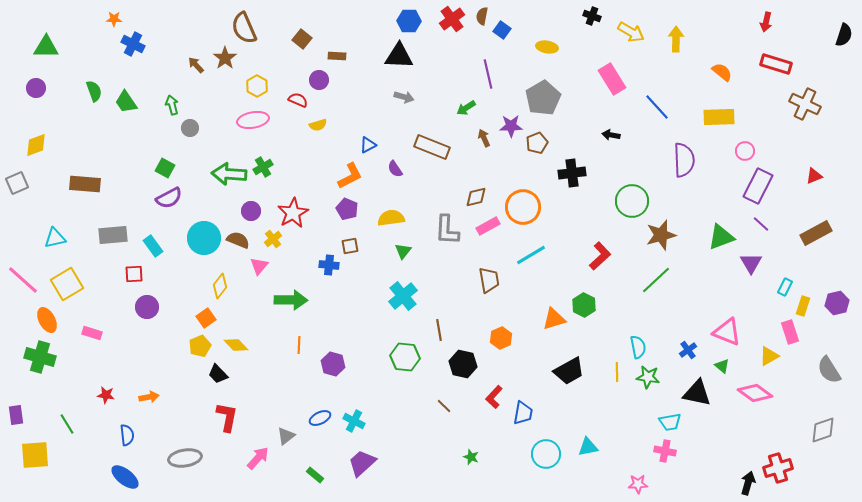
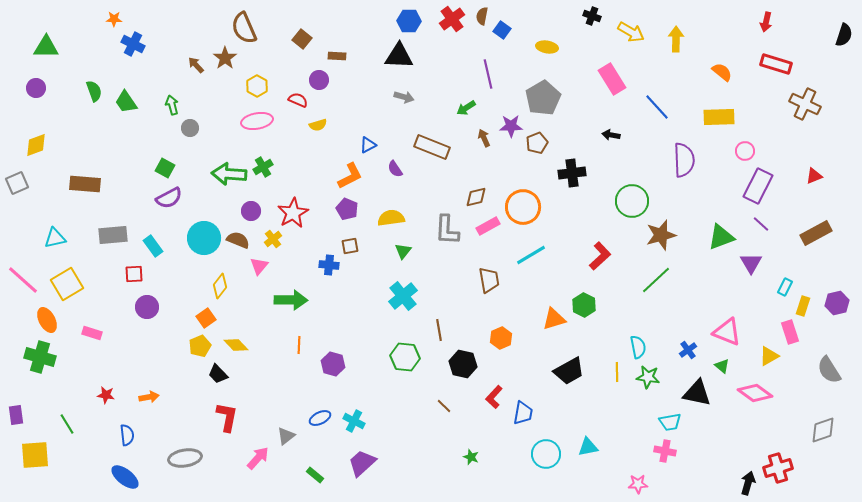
pink ellipse at (253, 120): moved 4 px right, 1 px down
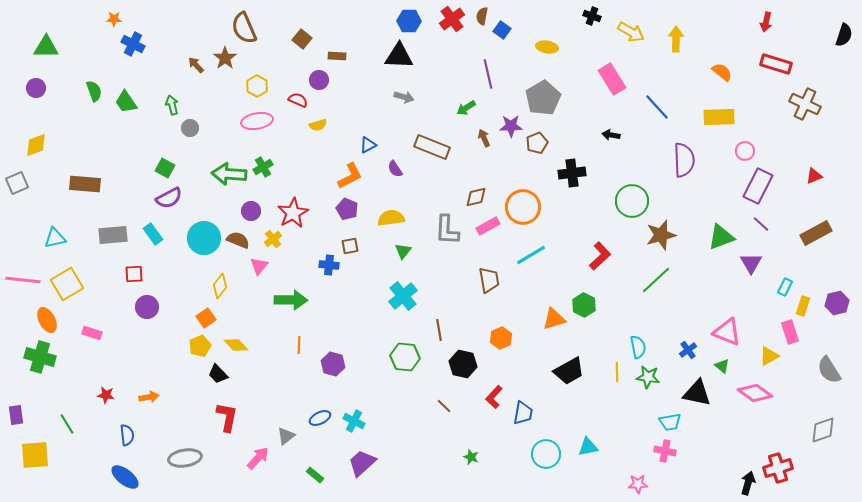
cyan rectangle at (153, 246): moved 12 px up
pink line at (23, 280): rotated 36 degrees counterclockwise
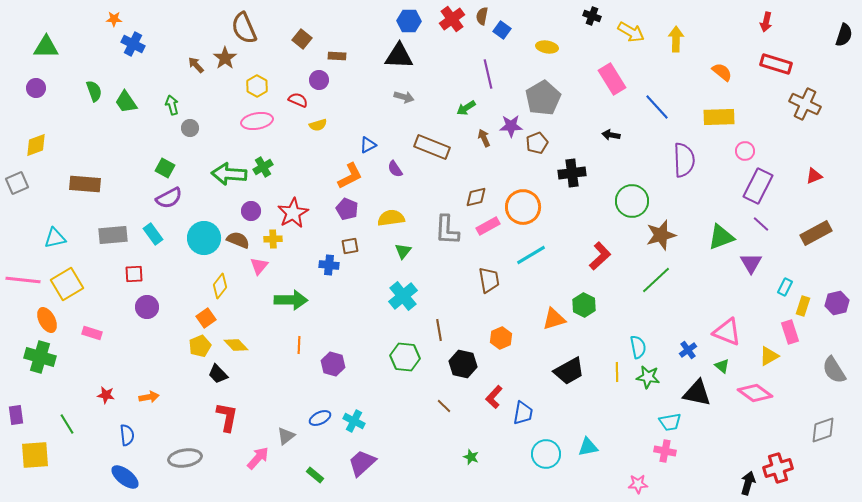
yellow cross at (273, 239): rotated 36 degrees clockwise
gray semicircle at (829, 370): moved 5 px right
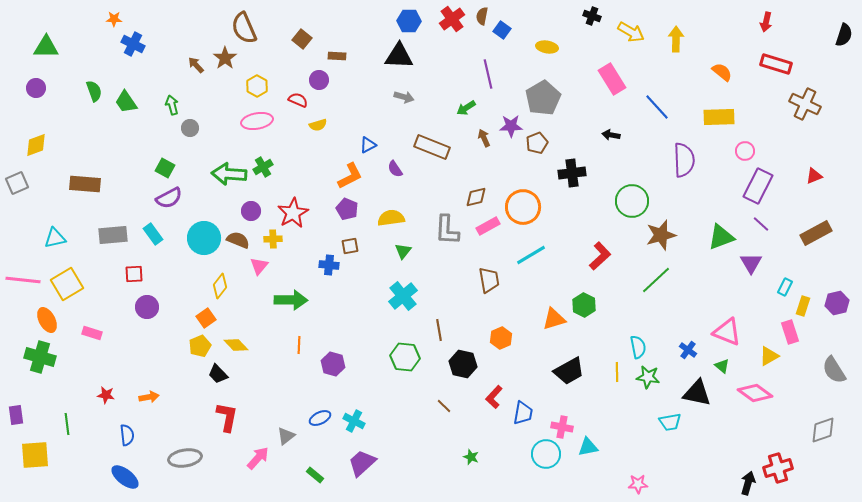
blue cross at (688, 350): rotated 18 degrees counterclockwise
green line at (67, 424): rotated 25 degrees clockwise
pink cross at (665, 451): moved 103 px left, 24 px up
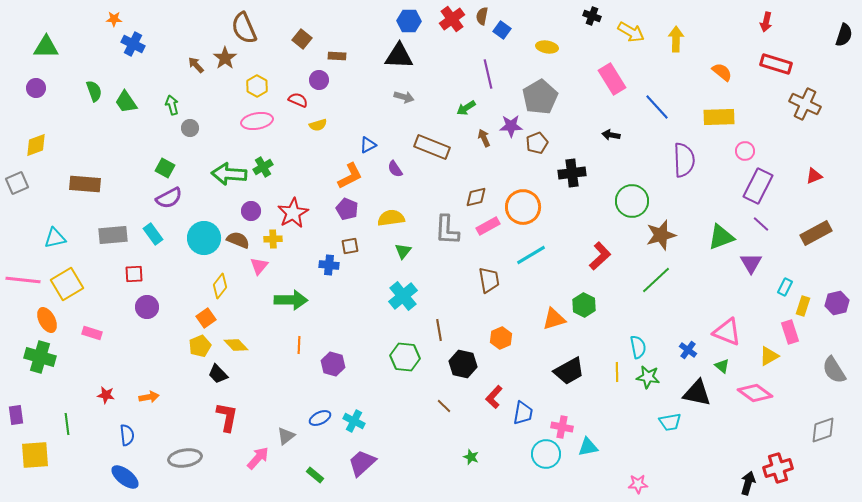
gray pentagon at (543, 98): moved 3 px left, 1 px up
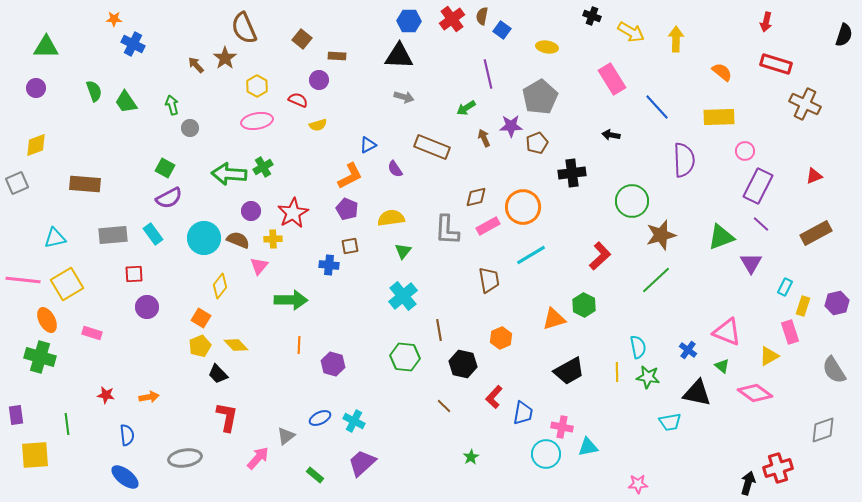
orange square at (206, 318): moved 5 px left; rotated 24 degrees counterclockwise
green star at (471, 457): rotated 21 degrees clockwise
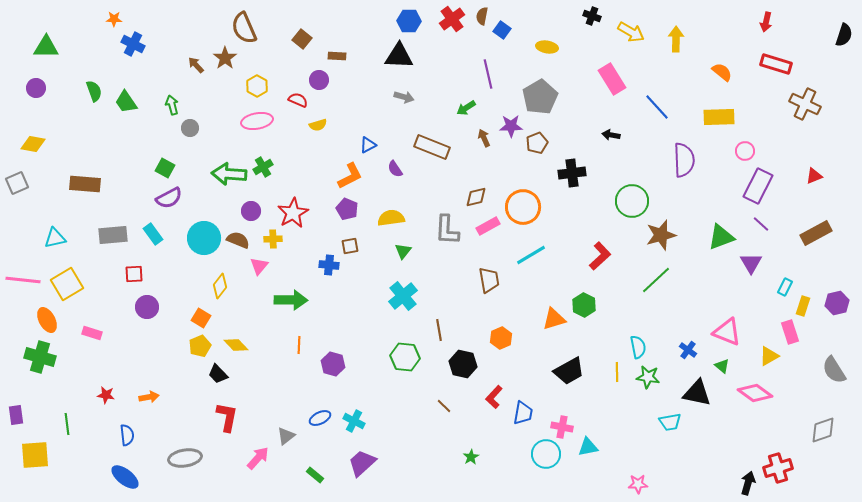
yellow diamond at (36, 145): moved 3 px left, 1 px up; rotated 30 degrees clockwise
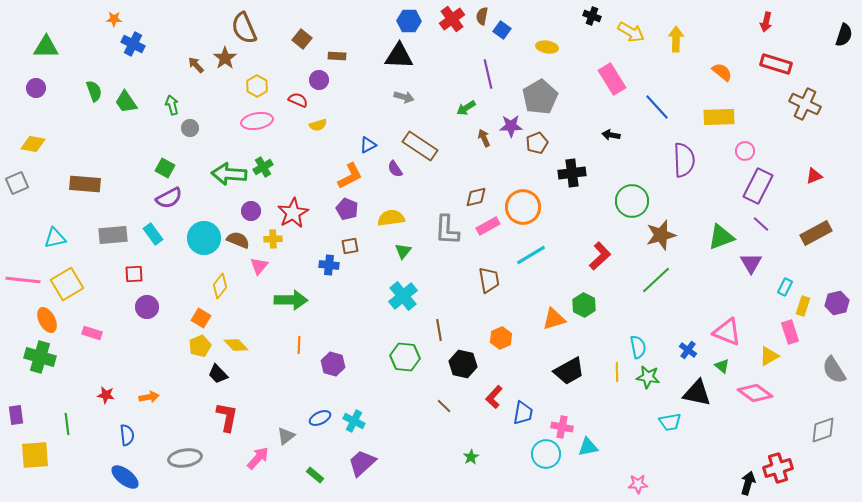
brown rectangle at (432, 147): moved 12 px left, 1 px up; rotated 12 degrees clockwise
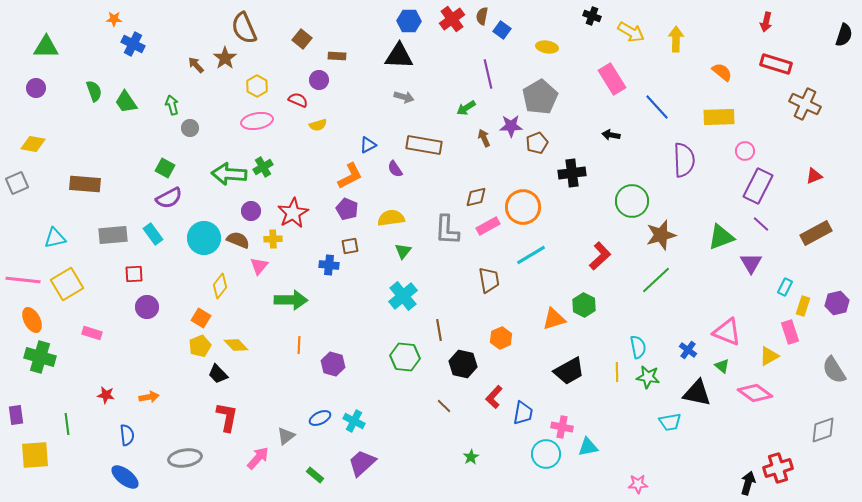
brown rectangle at (420, 146): moved 4 px right, 1 px up; rotated 24 degrees counterclockwise
orange ellipse at (47, 320): moved 15 px left
